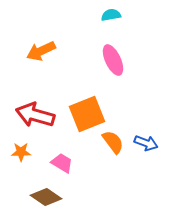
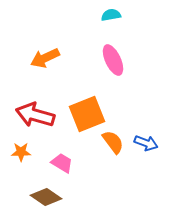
orange arrow: moved 4 px right, 7 px down
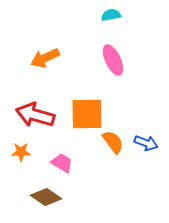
orange square: rotated 21 degrees clockwise
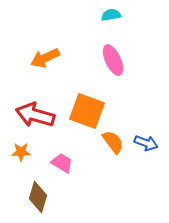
orange square: moved 3 px up; rotated 21 degrees clockwise
brown diamond: moved 8 px left; rotated 72 degrees clockwise
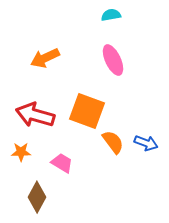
brown diamond: moved 1 px left; rotated 12 degrees clockwise
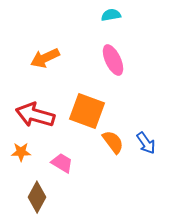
blue arrow: rotated 35 degrees clockwise
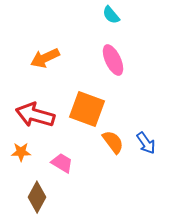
cyan semicircle: rotated 120 degrees counterclockwise
orange square: moved 2 px up
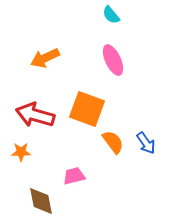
pink trapezoid: moved 12 px right, 13 px down; rotated 45 degrees counterclockwise
brown diamond: moved 4 px right, 4 px down; rotated 40 degrees counterclockwise
